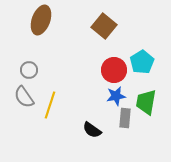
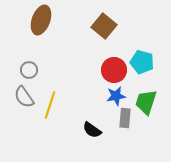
cyan pentagon: rotated 25 degrees counterclockwise
green trapezoid: rotated 8 degrees clockwise
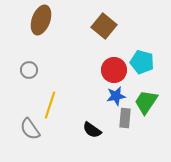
gray semicircle: moved 6 px right, 32 px down
green trapezoid: rotated 16 degrees clockwise
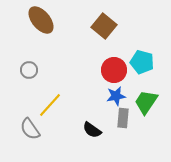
brown ellipse: rotated 60 degrees counterclockwise
yellow line: rotated 24 degrees clockwise
gray rectangle: moved 2 px left
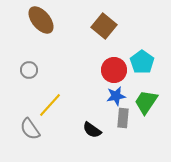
cyan pentagon: rotated 20 degrees clockwise
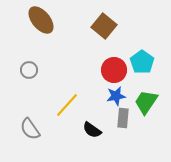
yellow line: moved 17 px right
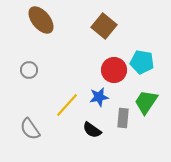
cyan pentagon: rotated 25 degrees counterclockwise
blue star: moved 17 px left, 1 px down
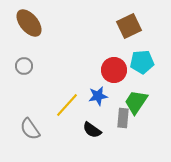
brown ellipse: moved 12 px left, 3 px down
brown square: moved 25 px right; rotated 25 degrees clockwise
cyan pentagon: rotated 15 degrees counterclockwise
gray circle: moved 5 px left, 4 px up
blue star: moved 1 px left, 1 px up
green trapezoid: moved 10 px left
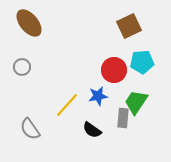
gray circle: moved 2 px left, 1 px down
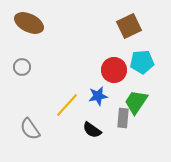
brown ellipse: rotated 24 degrees counterclockwise
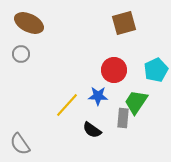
brown square: moved 5 px left, 3 px up; rotated 10 degrees clockwise
cyan pentagon: moved 14 px right, 8 px down; rotated 20 degrees counterclockwise
gray circle: moved 1 px left, 13 px up
blue star: rotated 12 degrees clockwise
gray semicircle: moved 10 px left, 15 px down
